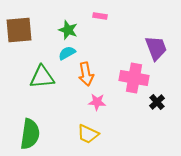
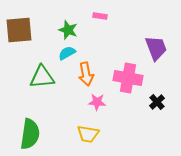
pink cross: moved 6 px left
yellow trapezoid: rotated 15 degrees counterclockwise
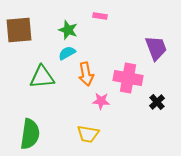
pink star: moved 4 px right, 1 px up
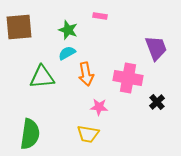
brown square: moved 3 px up
pink star: moved 2 px left, 6 px down
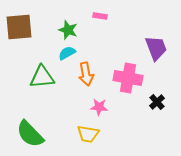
green semicircle: rotated 128 degrees clockwise
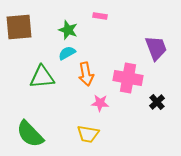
pink star: moved 1 px right, 4 px up
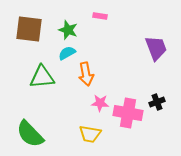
brown square: moved 10 px right, 2 px down; rotated 12 degrees clockwise
pink cross: moved 35 px down
black cross: rotated 21 degrees clockwise
yellow trapezoid: moved 2 px right
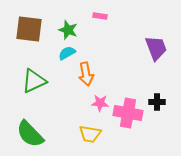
green triangle: moved 8 px left, 4 px down; rotated 20 degrees counterclockwise
black cross: rotated 21 degrees clockwise
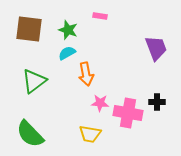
green triangle: rotated 12 degrees counterclockwise
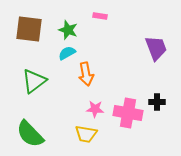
pink star: moved 5 px left, 6 px down
yellow trapezoid: moved 4 px left
